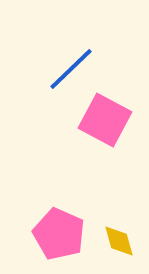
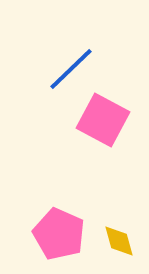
pink square: moved 2 px left
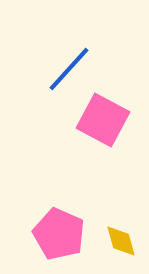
blue line: moved 2 px left; rotated 4 degrees counterclockwise
yellow diamond: moved 2 px right
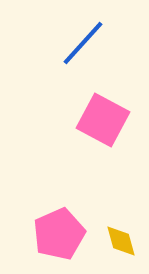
blue line: moved 14 px right, 26 px up
pink pentagon: rotated 24 degrees clockwise
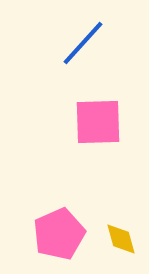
pink square: moved 5 px left, 2 px down; rotated 30 degrees counterclockwise
yellow diamond: moved 2 px up
